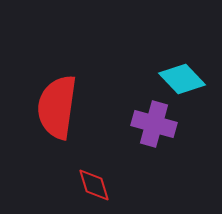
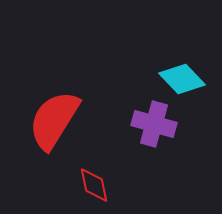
red semicircle: moved 3 px left, 13 px down; rotated 24 degrees clockwise
red diamond: rotated 6 degrees clockwise
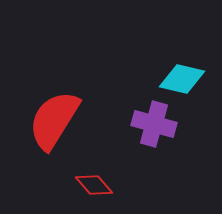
cyan diamond: rotated 33 degrees counterclockwise
red diamond: rotated 30 degrees counterclockwise
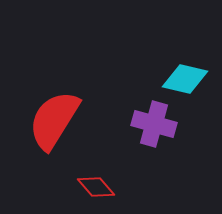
cyan diamond: moved 3 px right
red diamond: moved 2 px right, 2 px down
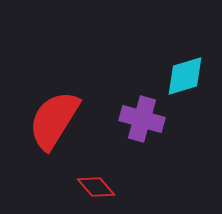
cyan diamond: moved 3 px up; rotated 30 degrees counterclockwise
purple cross: moved 12 px left, 5 px up
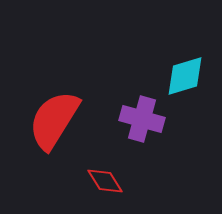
red diamond: moved 9 px right, 6 px up; rotated 9 degrees clockwise
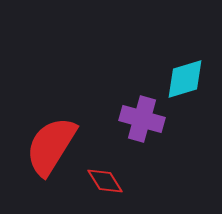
cyan diamond: moved 3 px down
red semicircle: moved 3 px left, 26 px down
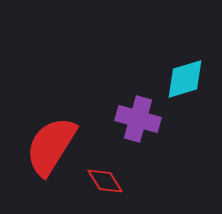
purple cross: moved 4 px left
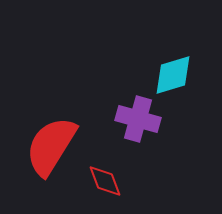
cyan diamond: moved 12 px left, 4 px up
red diamond: rotated 12 degrees clockwise
